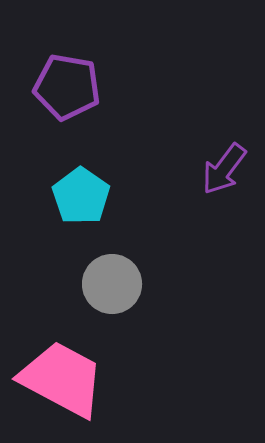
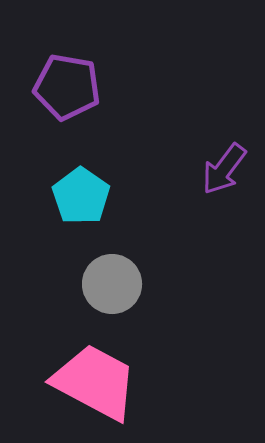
pink trapezoid: moved 33 px right, 3 px down
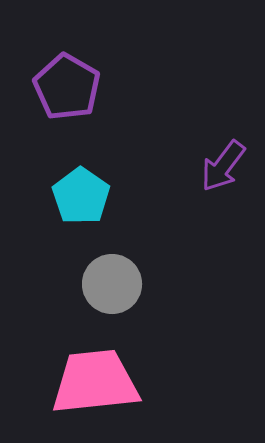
purple pentagon: rotated 20 degrees clockwise
purple arrow: moved 1 px left, 3 px up
pink trapezoid: rotated 34 degrees counterclockwise
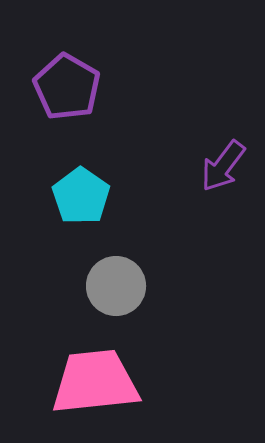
gray circle: moved 4 px right, 2 px down
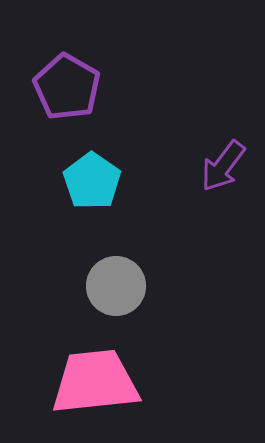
cyan pentagon: moved 11 px right, 15 px up
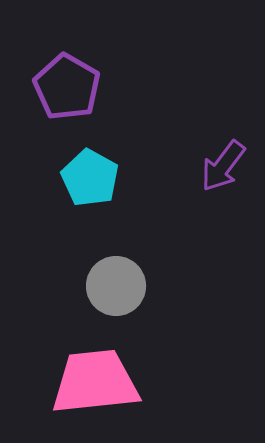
cyan pentagon: moved 2 px left, 3 px up; rotated 6 degrees counterclockwise
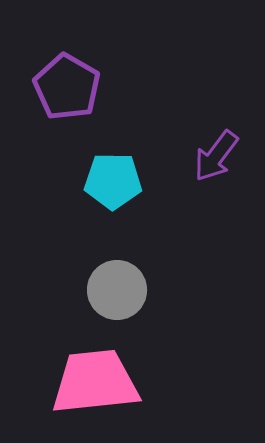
purple arrow: moved 7 px left, 10 px up
cyan pentagon: moved 23 px right, 3 px down; rotated 28 degrees counterclockwise
gray circle: moved 1 px right, 4 px down
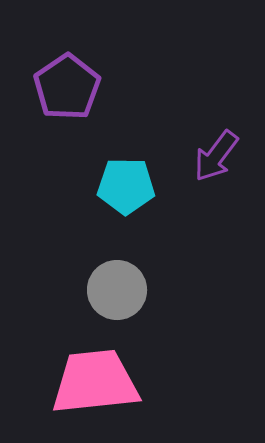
purple pentagon: rotated 8 degrees clockwise
cyan pentagon: moved 13 px right, 5 px down
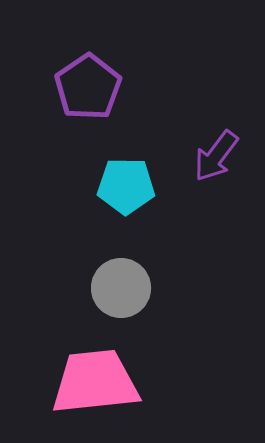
purple pentagon: moved 21 px right
gray circle: moved 4 px right, 2 px up
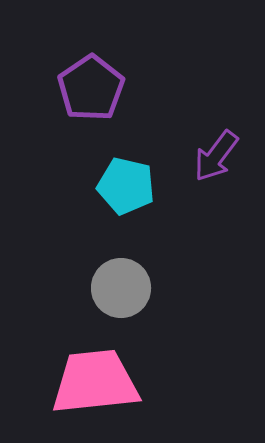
purple pentagon: moved 3 px right, 1 px down
cyan pentagon: rotated 12 degrees clockwise
